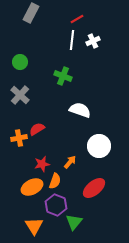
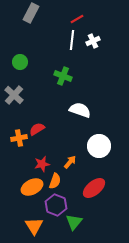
gray cross: moved 6 px left
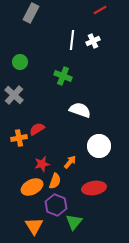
red line: moved 23 px right, 9 px up
red ellipse: rotated 30 degrees clockwise
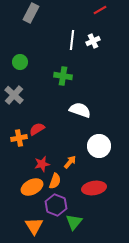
green cross: rotated 12 degrees counterclockwise
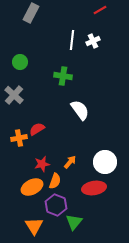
white semicircle: rotated 35 degrees clockwise
white circle: moved 6 px right, 16 px down
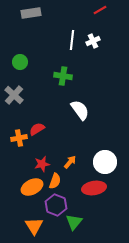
gray rectangle: rotated 54 degrees clockwise
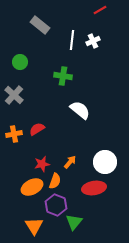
gray rectangle: moved 9 px right, 12 px down; rotated 48 degrees clockwise
white semicircle: rotated 15 degrees counterclockwise
orange cross: moved 5 px left, 4 px up
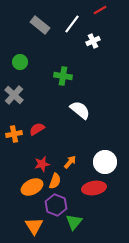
white line: moved 16 px up; rotated 30 degrees clockwise
